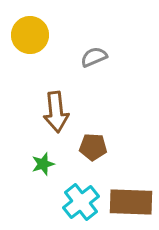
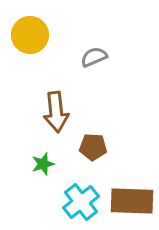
brown rectangle: moved 1 px right, 1 px up
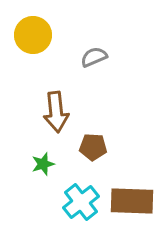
yellow circle: moved 3 px right
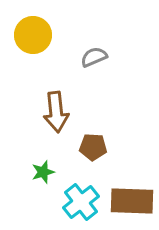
green star: moved 8 px down
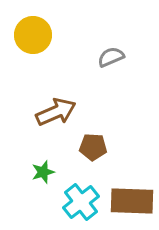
gray semicircle: moved 17 px right
brown arrow: rotated 108 degrees counterclockwise
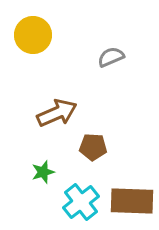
brown arrow: moved 1 px right, 1 px down
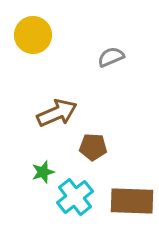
cyan cross: moved 6 px left, 5 px up
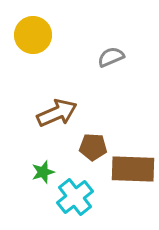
brown rectangle: moved 1 px right, 32 px up
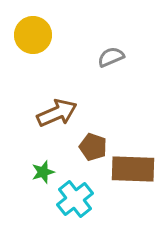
brown pentagon: rotated 16 degrees clockwise
cyan cross: moved 2 px down
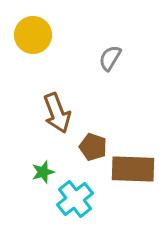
gray semicircle: moved 1 px left, 1 px down; rotated 36 degrees counterclockwise
brown arrow: rotated 93 degrees clockwise
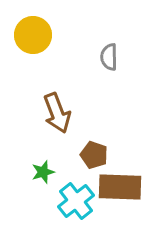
gray semicircle: moved 1 px left, 1 px up; rotated 32 degrees counterclockwise
brown pentagon: moved 1 px right, 8 px down
brown rectangle: moved 13 px left, 18 px down
cyan cross: moved 1 px right, 2 px down
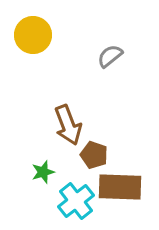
gray semicircle: moved 1 px right, 1 px up; rotated 52 degrees clockwise
brown arrow: moved 11 px right, 12 px down
